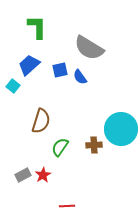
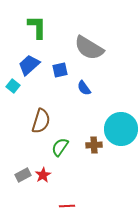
blue semicircle: moved 4 px right, 11 px down
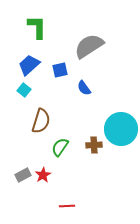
gray semicircle: moved 2 px up; rotated 116 degrees clockwise
cyan square: moved 11 px right, 4 px down
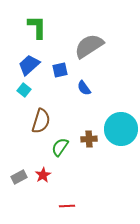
brown cross: moved 5 px left, 6 px up
gray rectangle: moved 4 px left, 2 px down
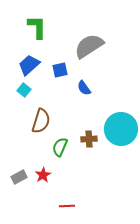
green semicircle: rotated 12 degrees counterclockwise
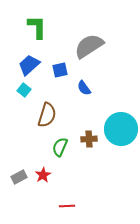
brown semicircle: moved 6 px right, 6 px up
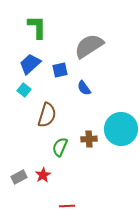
blue trapezoid: moved 1 px right, 1 px up
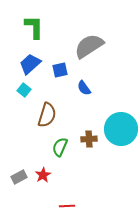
green L-shape: moved 3 px left
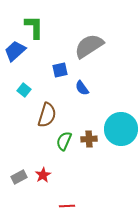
blue trapezoid: moved 15 px left, 13 px up
blue semicircle: moved 2 px left
green semicircle: moved 4 px right, 6 px up
